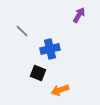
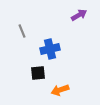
purple arrow: rotated 28 degrees clockwise
gray line: rotated 24 degrees clockwise
black square: rotated 28 degrees counterclockwise
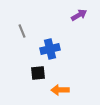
orange arrow: rotated 18 degrees clockwise
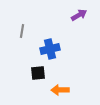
gray line: rotated 32 degrees clockwise
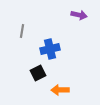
purple arrow: rotated 42 degrees clockwise
black square: rotated 21 degrees counterclockwise
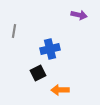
gray line: moved 8 px left
